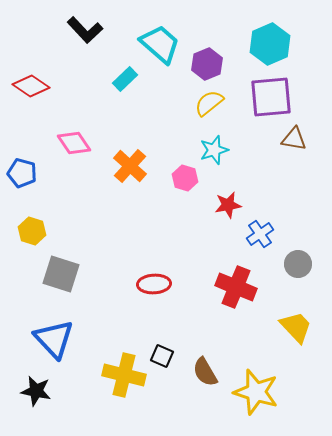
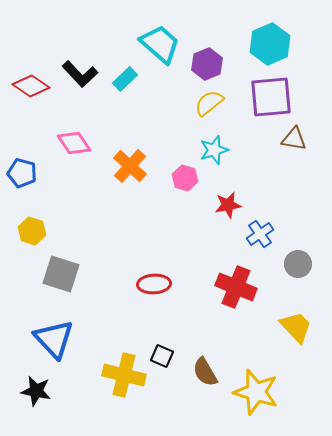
black L-shape: moved 5 px left, 44 px down
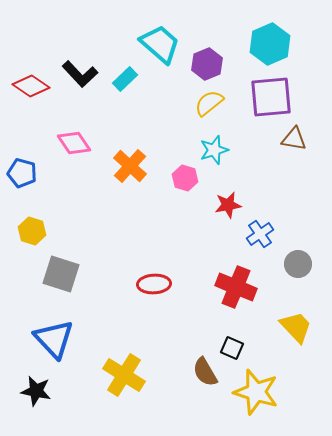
black square: moved 70 px right, 8 px up
yellow cross: rotated 18 degrees clockwise
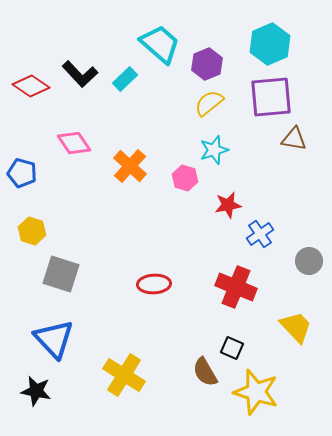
gray circle: moved 11 px right, 3 px up
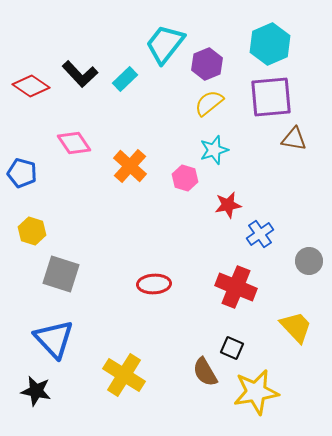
cyan trapezoid: moved 5 px right; rotated 93 degrees counterclockwise
yellow star: rotated 27 degrees counterclockwise
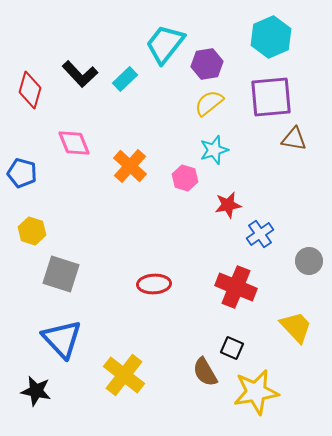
cyan hexagon: moved 1 px right, 7 px up
purple hexagon: rotated 12 degrees clockwise
red diamond: moved 1 px left, 4 px down; rotated 72 degrees clockwise
pink diamond: rotated 12 degrees clockwise
blue triangle: moved 8 px right
yellow cross: rotated 6 degrees clockwise
